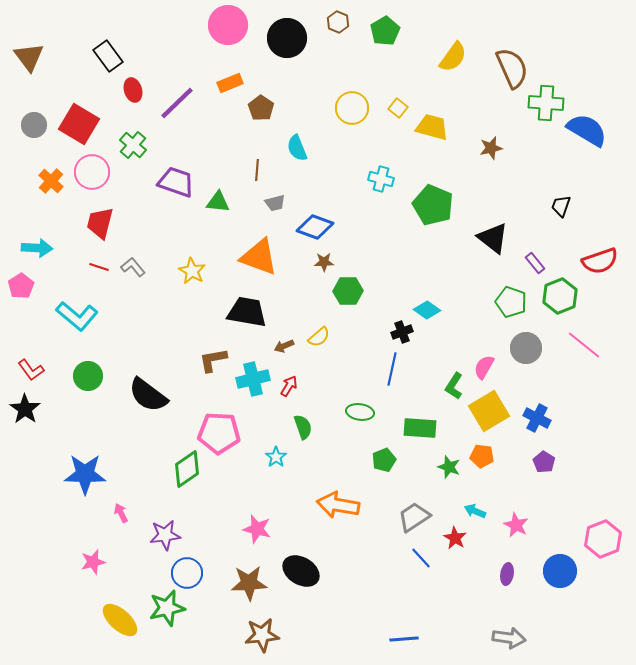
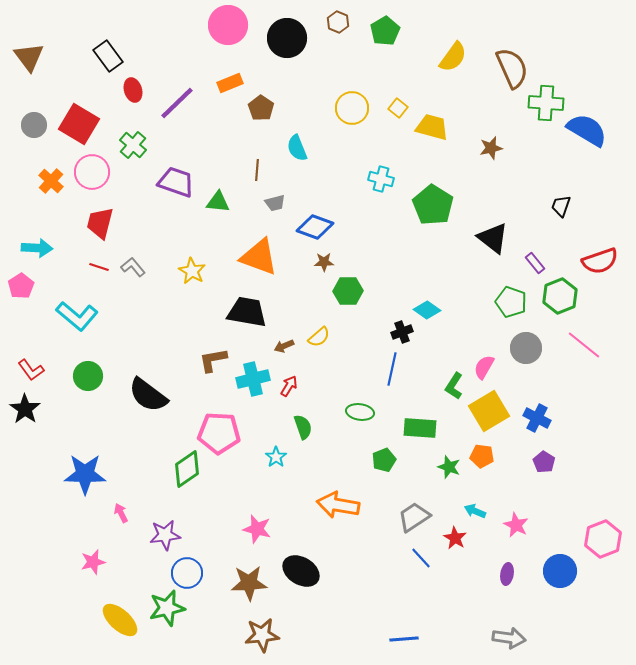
green pentagon at (433, 205): rotated 9 degrees clockwise
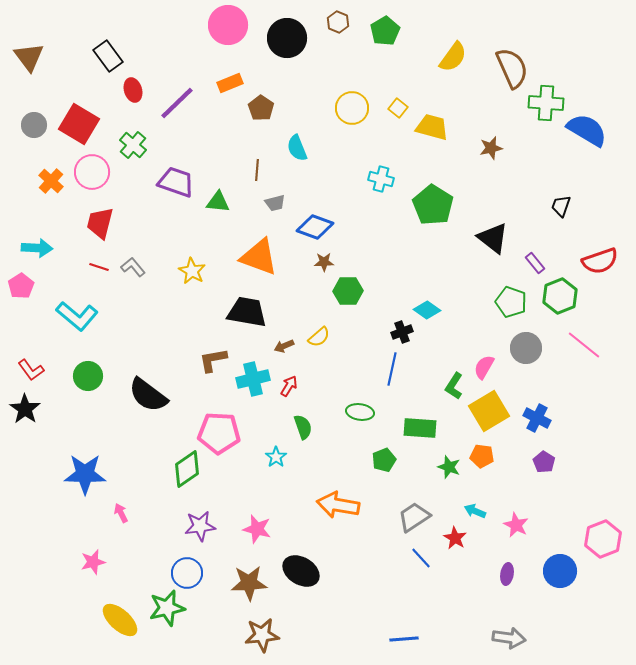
purple star at (165, 535): moved 35 px right, 9 px up
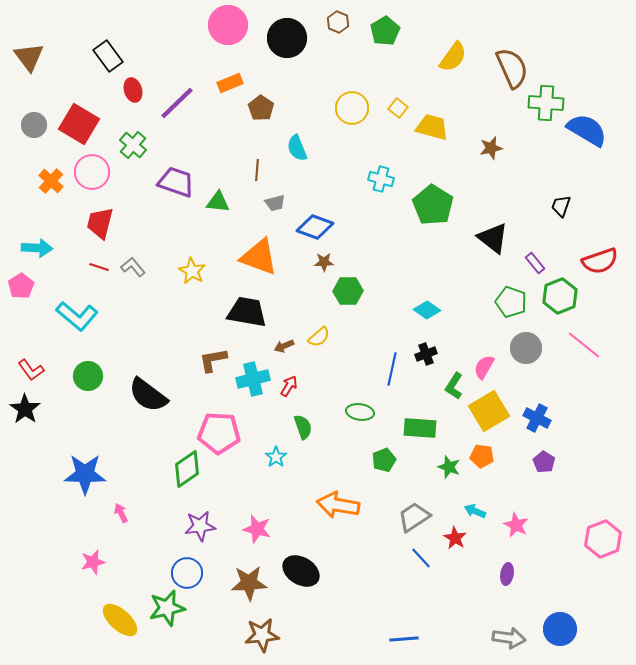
black cross at (402, 332): moved 24 px right, 22 px down
blue circle at (560, 571): moved 58 px down
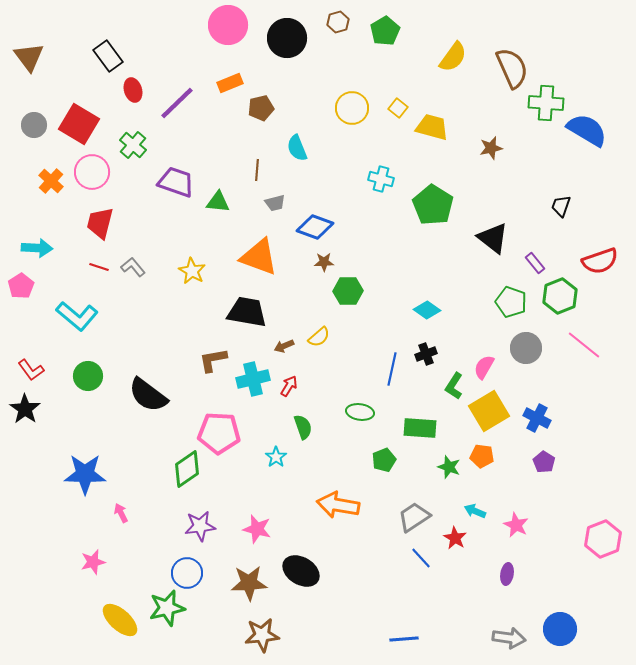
brown hexagon at (338, 22): rotated 20 degrees clockwise
brown pentagon at (261, 108): rotated 25 degrees clockwise
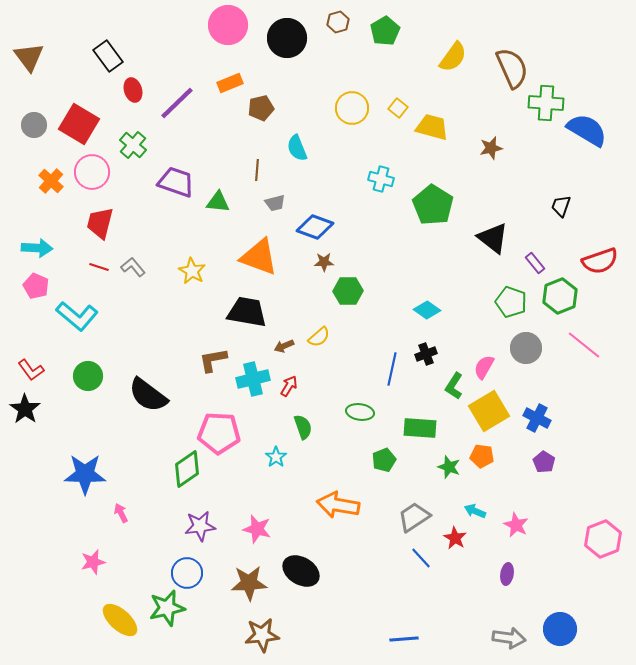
pink pentagon at (21, 286): moved 15 px right; rotated 15 degrees counterclockwise
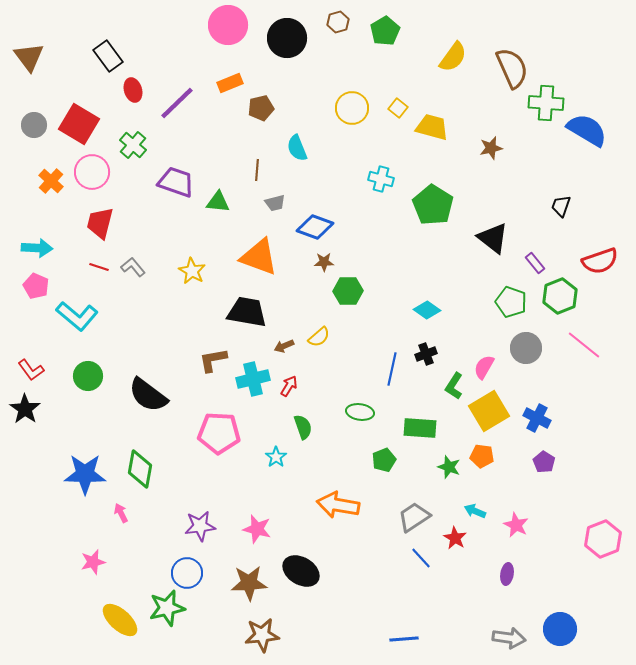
green diamond at (187, 469): moved 47 px left; rotated 45 degrees counterclockwise
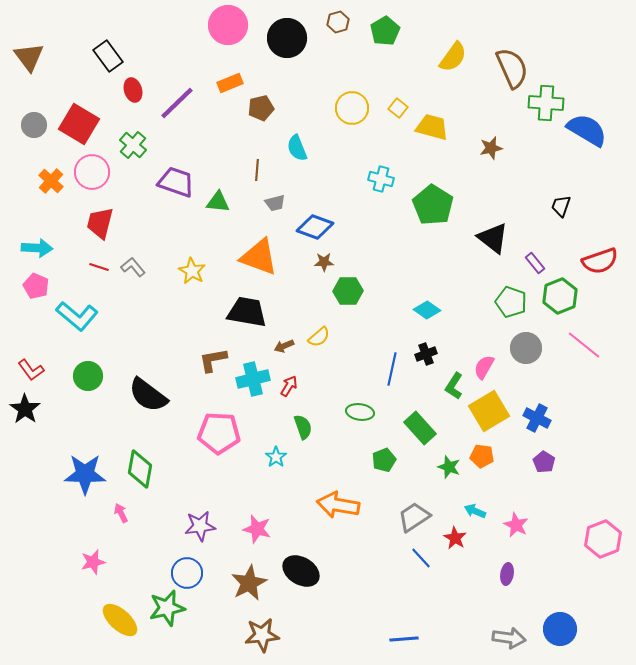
green rectangle at (420, 428): rotated 44 degrees clockwise
brown star at (249, 583): rotated 24 degrees counterclockwise
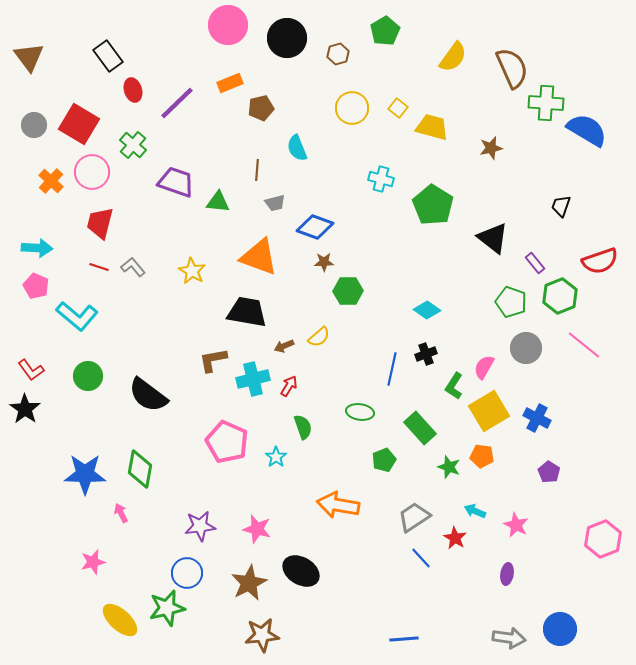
brown hexagon at (338, 22): moved 32 px down
pink pentagon at (219, 433): moved 8 px right, 9 px down; rotated 21 degrees clockwise
purple pentagon at (544, 462): moved 5 px right, 10 px down
